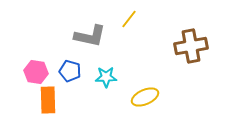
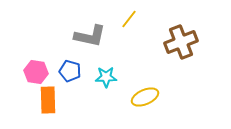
brown cross: moved 10 px left, 4 px up; rotated 12 degrees counterclockwise
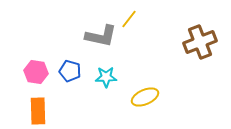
gray L-shape: moved 11 px right
brown cross: moved 19 px right
orange rectangle: moved 10 px left, 11 px down
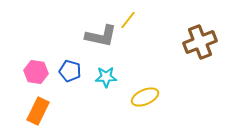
yellow line: moved 1 px left, 1 px down
orange rectangle: rotated 28 degrees clockwise
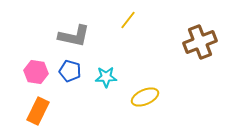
gray L-shape: moved 27 px left
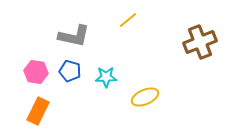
yellow line: rotated 12 degrees clockwise
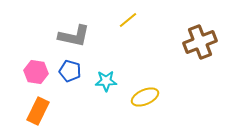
cyan star: moved 4 px down
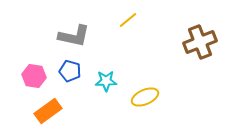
pink hexagon: moved 2 px left, 4 px down
orange rectangle: moved 10 px right; rotated 28 degrees clockwise
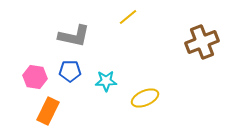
yellow line: moved 3 px up
brown cross: moved 2 px right
blue pentagon: rotated 15 degrees counterclockwise
pink hexagon: moved 1 px right, 1 px down
yellow ellipse: moved 1 px down
orange rectangle: rotated 28 degrees counterclockwise
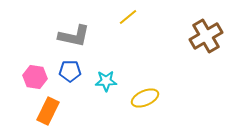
brown cross: moved 4 px right, 6 px up; rotated 8 degrees counterclockwise
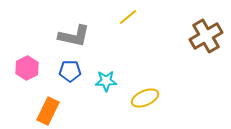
pink hexagon: moved 8 px left, 9 px up; rotated 25 degrees clockwise
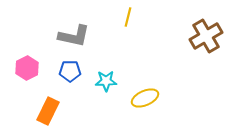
yellow line: rotated 36 degrees counterclockwise
